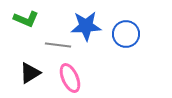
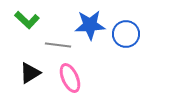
green L-shape: moved 1 px right, 1 px down; rotated 20 degrees clockwise
blue star: moved 4 px right, 1 px up
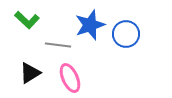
blue star: rotated 16 degrees counterclockwise
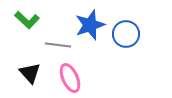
black triangle: rotated 40 degrees counterclockwise
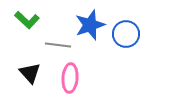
pink ellipse: rotated 28 degrees clockwise
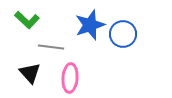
blue circle: moved 3 px left
gray line: moved 7 px left, 2 px down
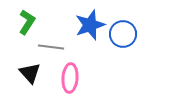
green L-shape: moved 2 px down; rotated 100 degrees counterclockwise
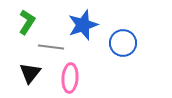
blue star: moved 7 px left
blue circle: moved 9 px down
black triangle: rotated 20 degrees clockwise
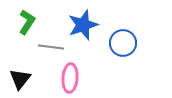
black triangle: moved 10 px left, 6 px down
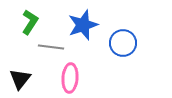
green L-shape: moved 3 px right
